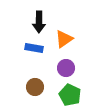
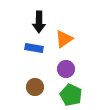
purple circle: moved 1 px down
green pentagon: moved 1 px right
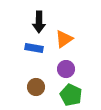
brown circle: moved 1 px right
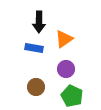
green pentagon: moved 1 px right, 1 px down
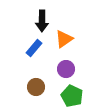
black arrow: moved 3 px right, 1 px up
blue rectangle: rotated 60 degrees counterclockwise
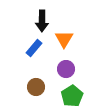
orange triangle: rotated 24 degrees counterclockwise
green pentagon: rotated 15 degrees clockwise
